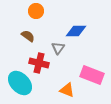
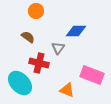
brown semicircle: moved 1 px down
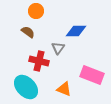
brown semicircle: moved 5 px up
red cross: moved 2 px up
cyan ellipse: moved 6 px right, 4 px down
orange triangle: moved 3 px left, 1 px up
